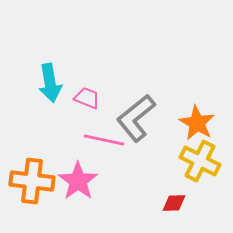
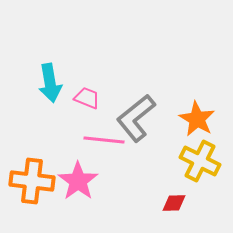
orange star: moved 4 px up
pink line: rotated 6 degrees counterclockwise
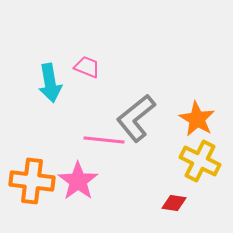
pink trapezoid: moved 31 px up
red diamond: rotated 10 degrees clockwise
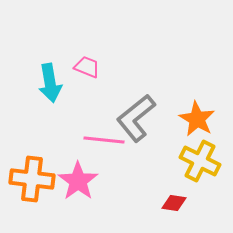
orange cross: moved 2 px up
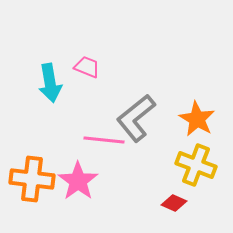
yellow cross: moved 4 px left, 4 px down; rotated 6 degrees counterclockwise
red diamond: rotated 15 degrees clockwise
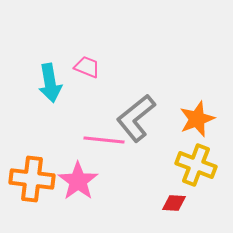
orange star: rotated 21 degrees clockwise
red diamond: rotated 20 degrees counterclockwise
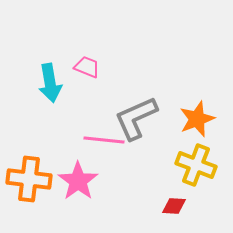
gray L-shape: rotated 15 degrees clockwise
orange cross: moved 3 px left
red diamond: moved 3 px down
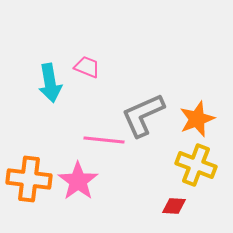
gray L-shape: moved 7 px right, 3 px up
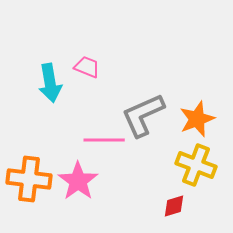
pink line: rotated 6 degrees counterclockwise
red diamond: rotated 20 degrees counterclockwise
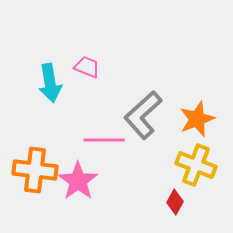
gray L-shape: rotated 18 degrees counterclockwise
orange cross: moved 6 px right, 9 px up
red diamond: moved 1 px right, 4 px up; rotated 45 degrees counterclockwise
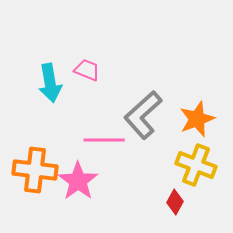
pink trapezoid: moved 3 px down
